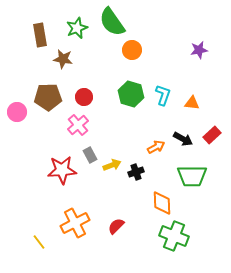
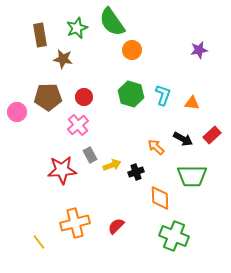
orange arrow: rotated 108 degrees counterclockwise
orange diamond: moved 2 px left, 5 px up
orange cross: rotated 12 degrees clockwise
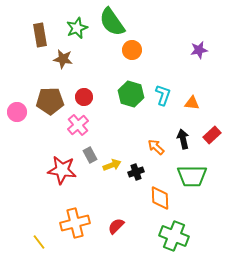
brown pentagon: moved 2 px right, 4 px down
black arrow: rotated 132 degrees counterclockwise
red star: rotated 12 degrees clockwise
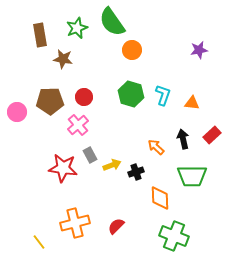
red star: moved 1 px right, 2 px up
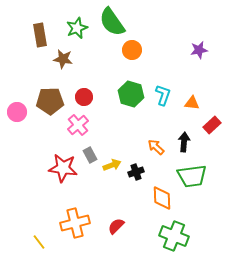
red rectangle: moved 10 px up
black arrow: moved 1 px right, 3 px down; rotated 18 degrees clockwise
green trapezoid: rotated 8 degrees counterclockwise
orange diamond: moved 2 px right
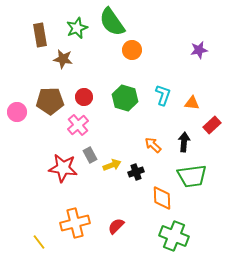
green hexagon: moved 6 px left, 4 px down
orange arrow: moved 3 px left, 2 px up
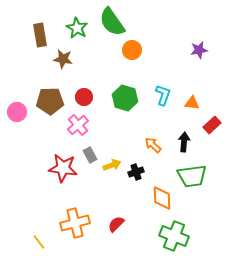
green star: rotated 20 degrees counterclockwise
red semicircle: moved 2 px up
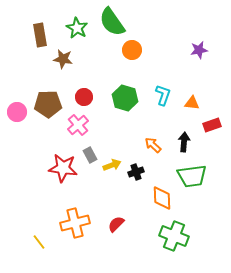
brown pentagon: moved 2 px left, 3 px down
red rectangle: rotated 24 degrees clockwise
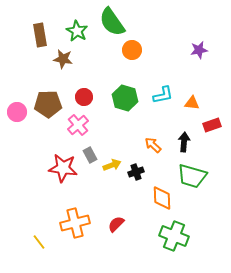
green star: moved 3 px down
cyan L-shape: rotated 60 degrees clockwise
green trapezoid: rotated 24 degrees clockwise
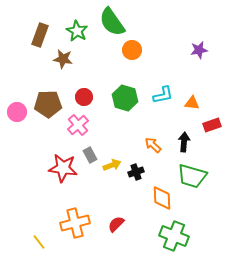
brown rectangle: rotated 30 degrees clockwise
